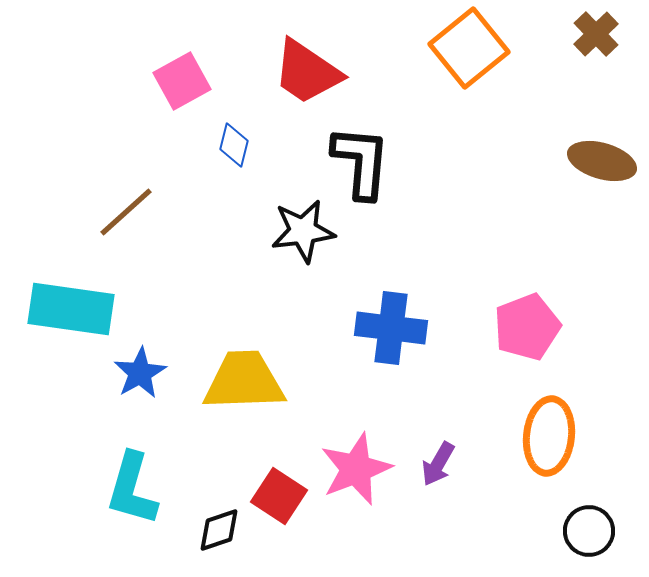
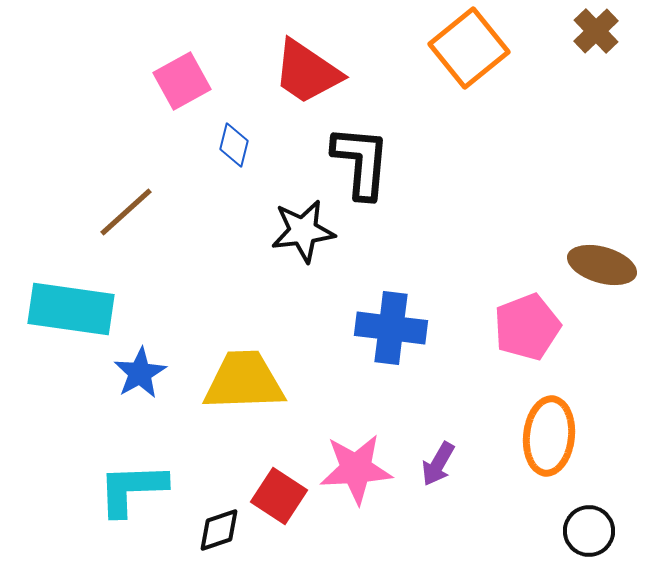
brown cross: moved 3 px up
brown ellipse: moved 104 px down
pink star: rotated 18 degrees clockwise
cyan L-shape: rotated 72 degrees clockwise
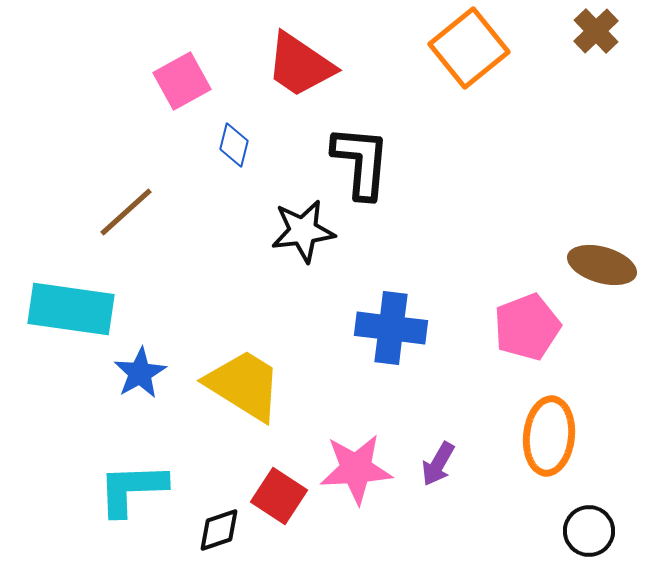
red trapezoid: moved 7 px left, 7 px up
yellow trapezoid: moved 4 px down; rotated 34 degrees clockwise
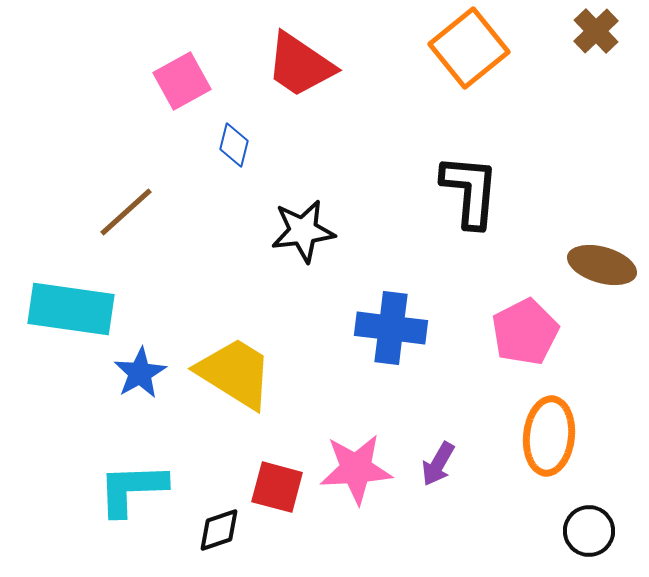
black L-shape: moved 109 px right, 29 px down
pink pentagon: moved 2 px left, 5 px down; rotated 6 degrees counterclockwise
yellow trapezoid: moved 9 px left, 12 px up
red square: moved 2 px left, 9 px up; rotated 18 degrees counterclockwise
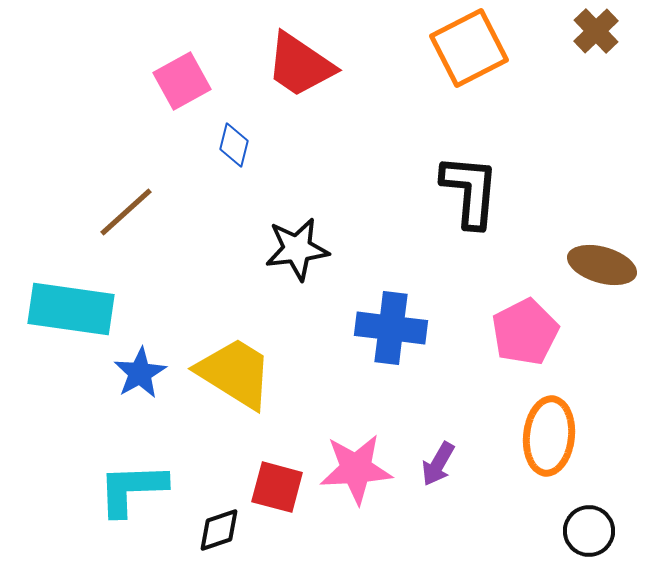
orange square: rotated 12 degrees clockwise
black star: moved 6 px left, 18 px down
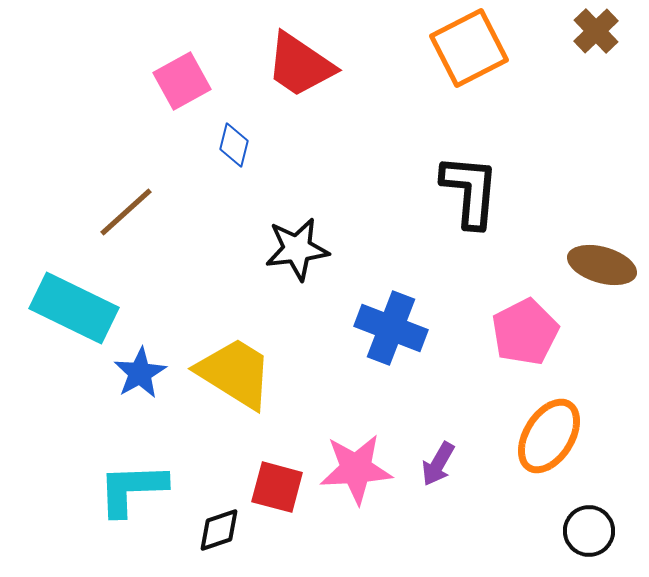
cyan rectangle: moved 3 px right, 1 px up; rotated 18 degrees clockwise
blue cross: rotated 14 degrees clockwise
orange ellipse: rotated 26 degrees clockwise
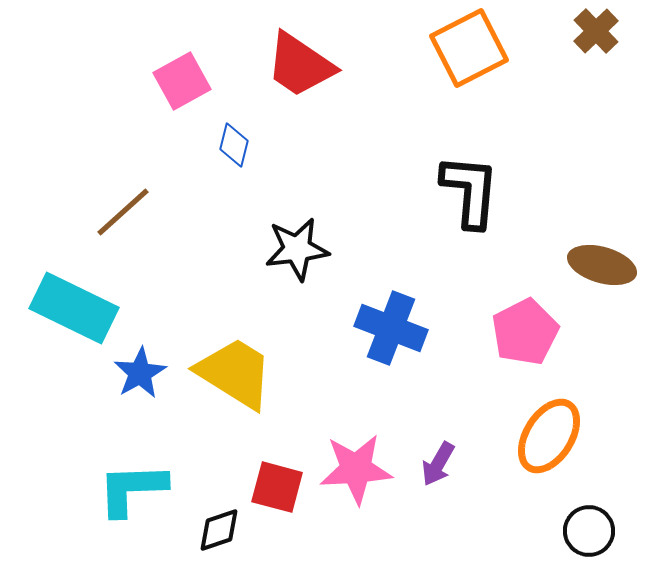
brown line: moved 3 px left
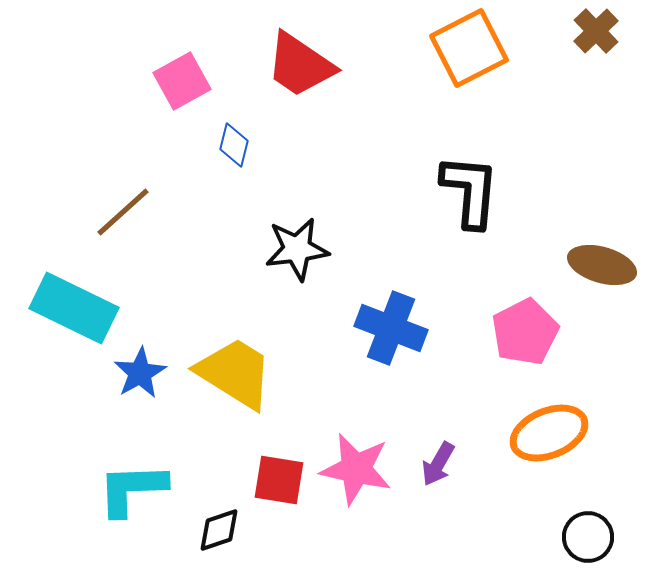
orange ellipse: moved 3 px up; rotated 36 degrees clockwise
pink star: rotated 16 degrees clockwise
red square: moved 2 px right, 7 px up; rotated 6 degrees counterclockwise
black circle: moved 1 px left, 6 px down
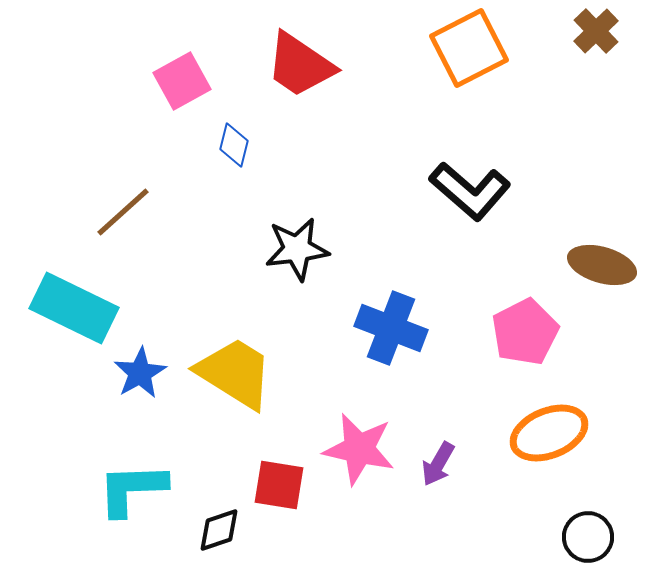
black L-shape: rotated 126 degrees clockwise
pink star: moved 3 px right, 20 px up
red square: moved 5 px down
